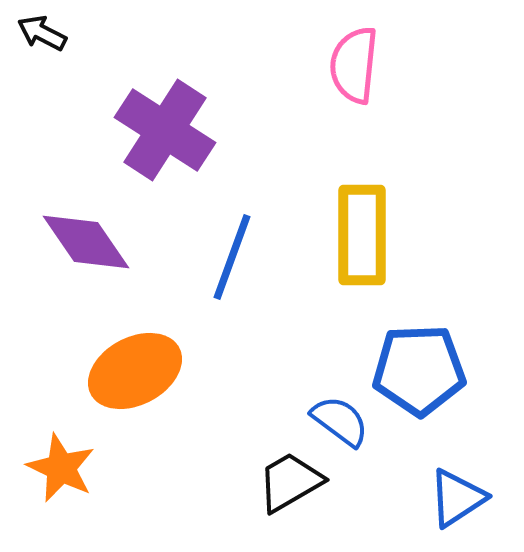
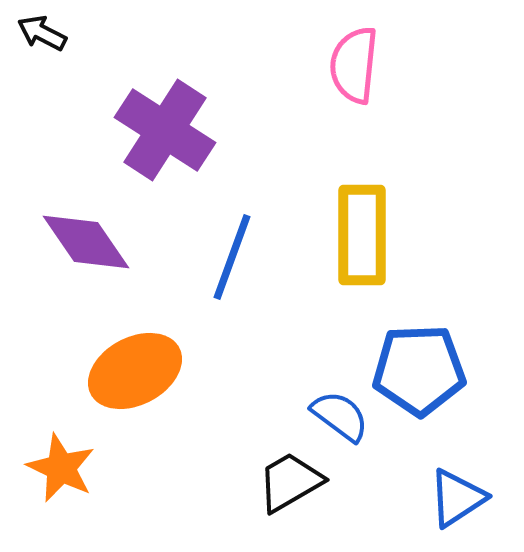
blue semicircle: moved 5 px up
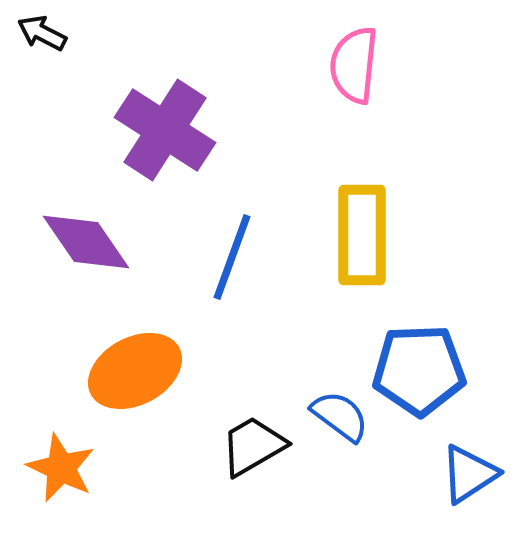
black trapezoid: moved 37 px left, 36 px up
blue triangle: moved 12 px right, 24 px up
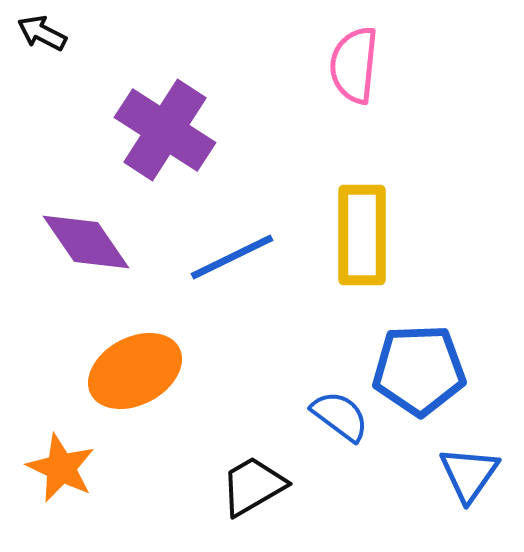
blue line: rotated 44 degrees clockwise
black trapezoid: moved 40 px down
blue triangle: rotated 22 degrees counterclockwise
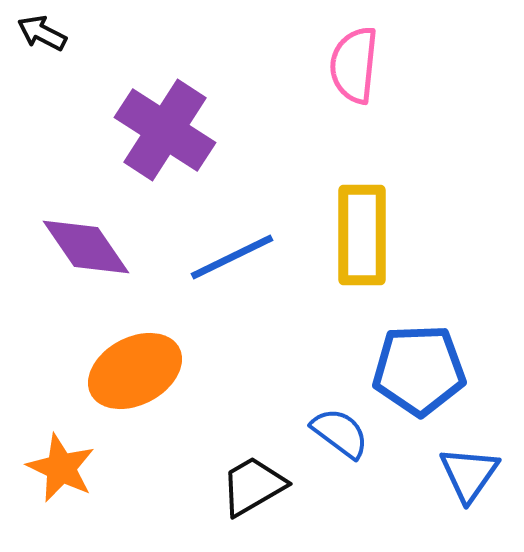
purple diamond: moved 5 px down
blue semicircle: moved 17 px down
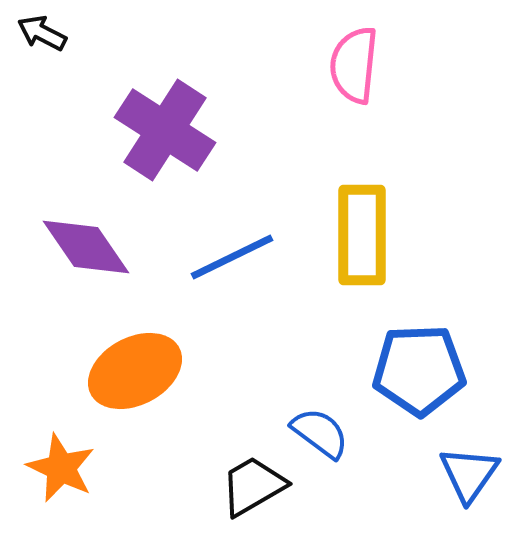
blue semicircle: moved 20 px left
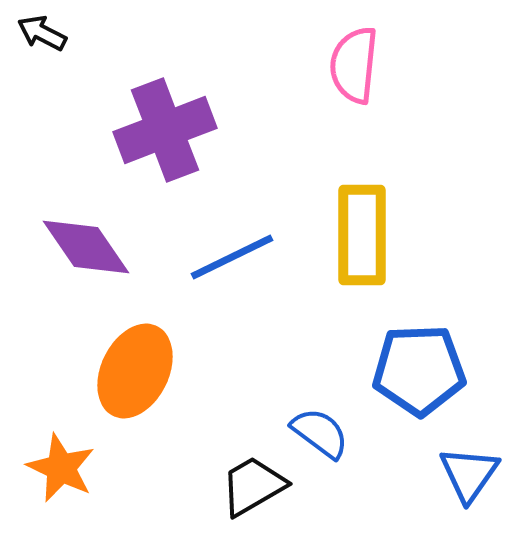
purple cross: rotated 36 degrees clockwise
orange ellipse: rotated 36 degrees counterclockwise
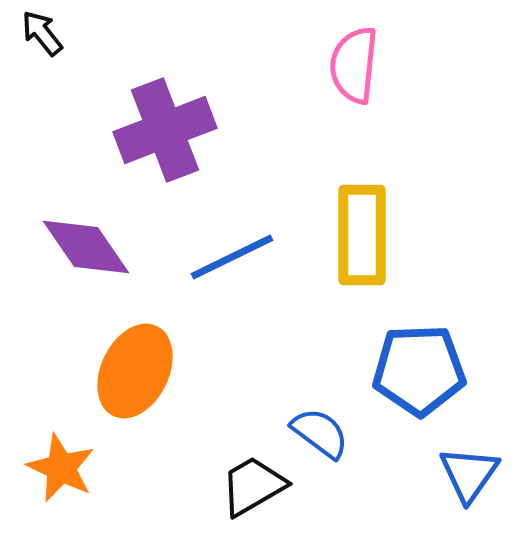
black arrow: rotated 24 degrees clockwise
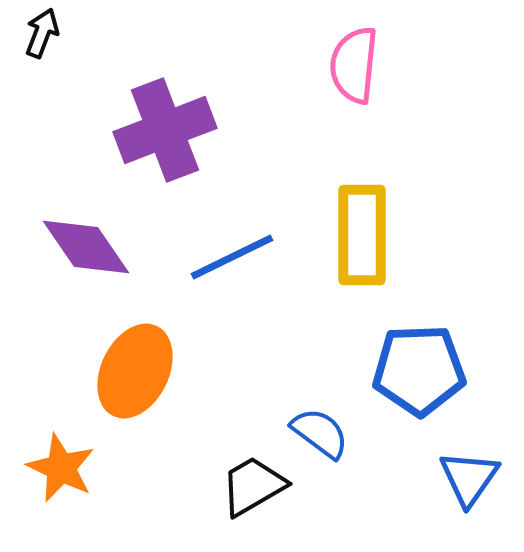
black arrow: rotated 60 degrees clockwise
blue triangle: moved 4 px down
